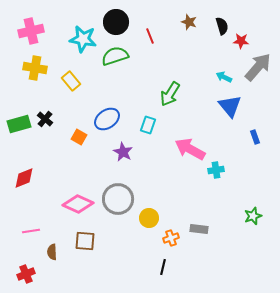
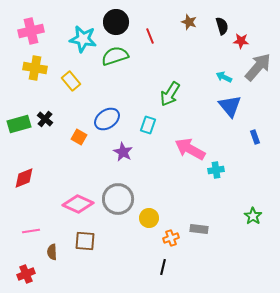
green star: rotated 18 degrees counterclockwise
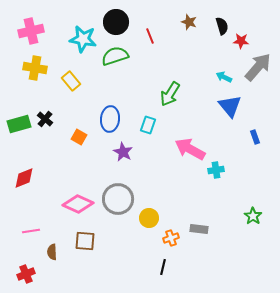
blue ellipse: moved 3 px right; rotated 50 degrees counterclockwise
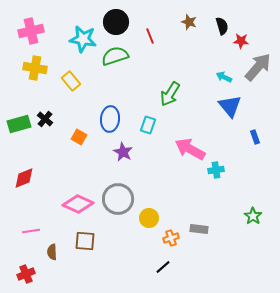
black line: rotated 35 degrees clockwise
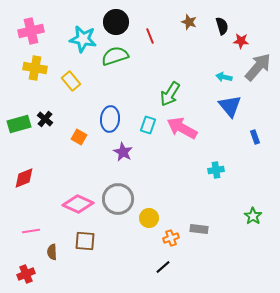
cyan arrow: rotated 14 degrees counterclockwise
pink arrow: moved 8 px left, 21 px up
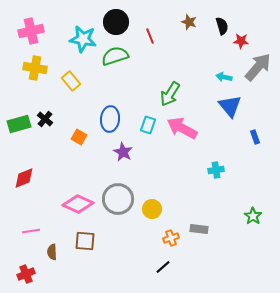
yellow circle: moved 3 px right, 9 px up
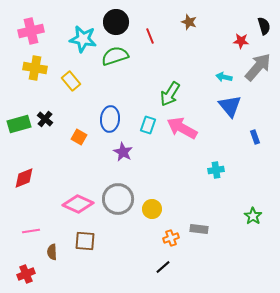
black semicircle: moved 42 px right
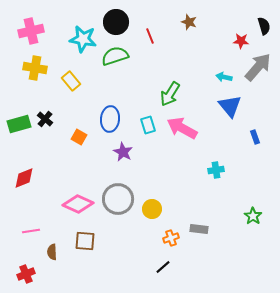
cyan rectangle: rotated 36 degrees counterclockwise
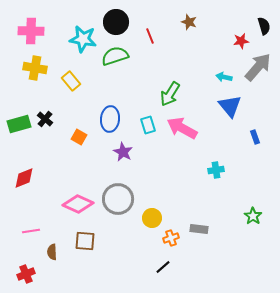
pink cross: rotated 15 degrees clockwise
red star: rotated 14 degrees counterclockwise
yellow circle: moved 9 px down
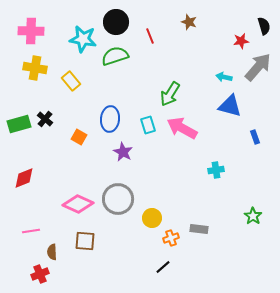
blue triangle: rotated 35 degrees counterclockwise
red cross: moved 14 px right
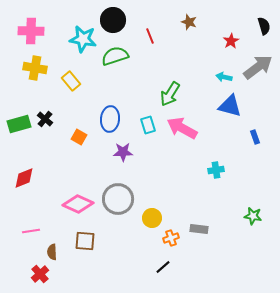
black circle: moved 3 px left, 2 px up
red star: moved 10 px left; rotated 21 degrees counterclockwise
gray arrow: rotated 12 degrees clockwise
purple star: rotated 30 degrees counterclockwise
green star: rotated 24 degrees counterclockwise
red cross: rotated 18 degrees counterclockwise
